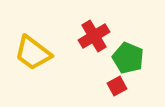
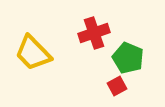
red cross: moved 3 px up; rotated 12 degrees clockwise
yellow trapezoid: rotated 9 degrees clockwise
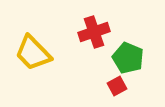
red cross: moved 1 px up
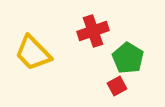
red cross: moved 1 px left, 1 px up
green pentagon: rotated 8 degrees clockwise
